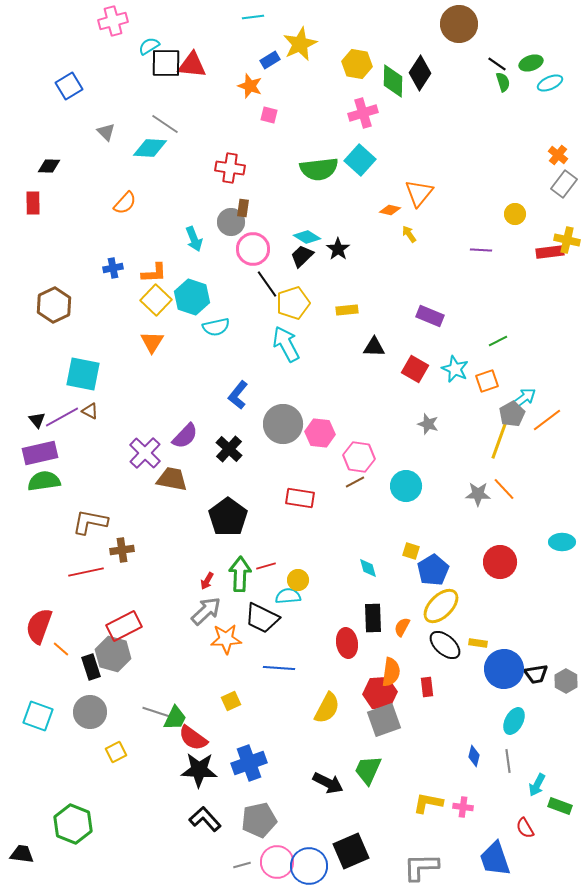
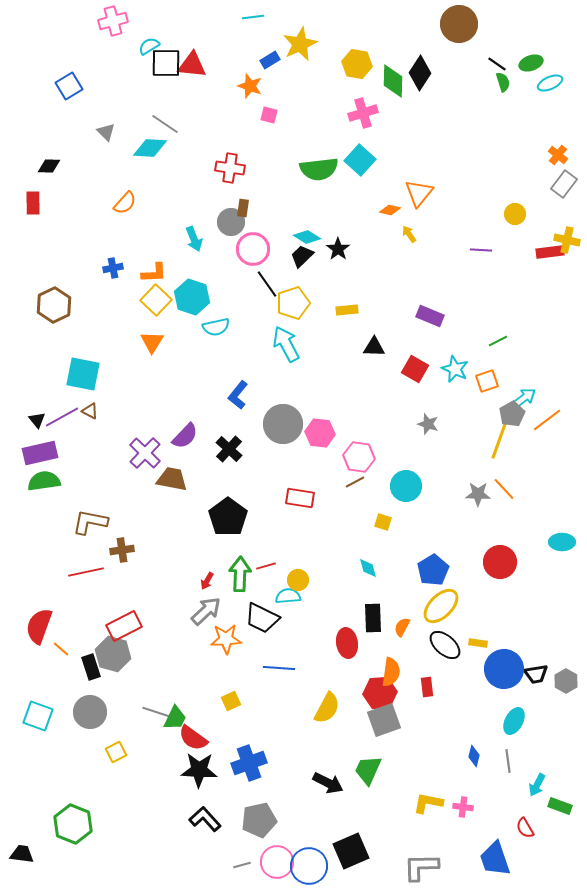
yellow square at (411, 551): moved 28 px left, 29 px up
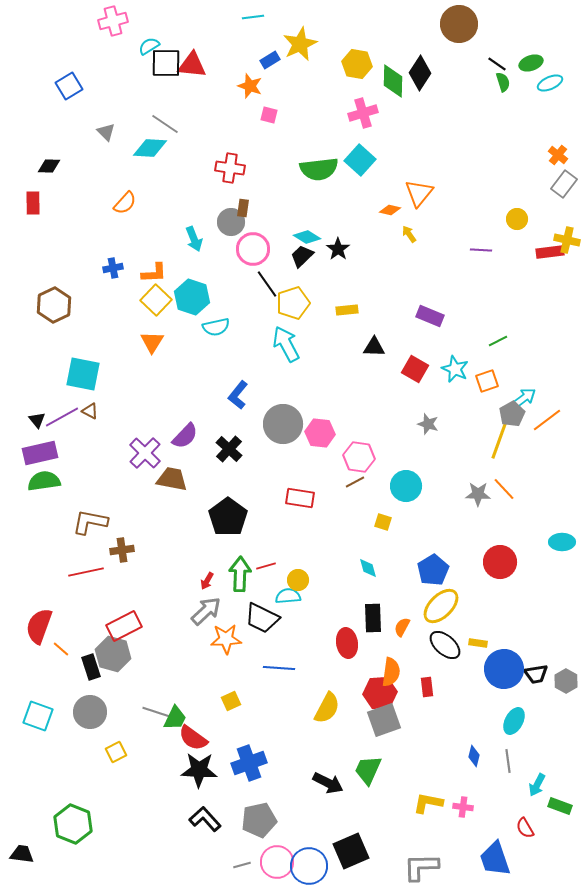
yellow circle at (515, 214): moved 2 px right, 5 px down
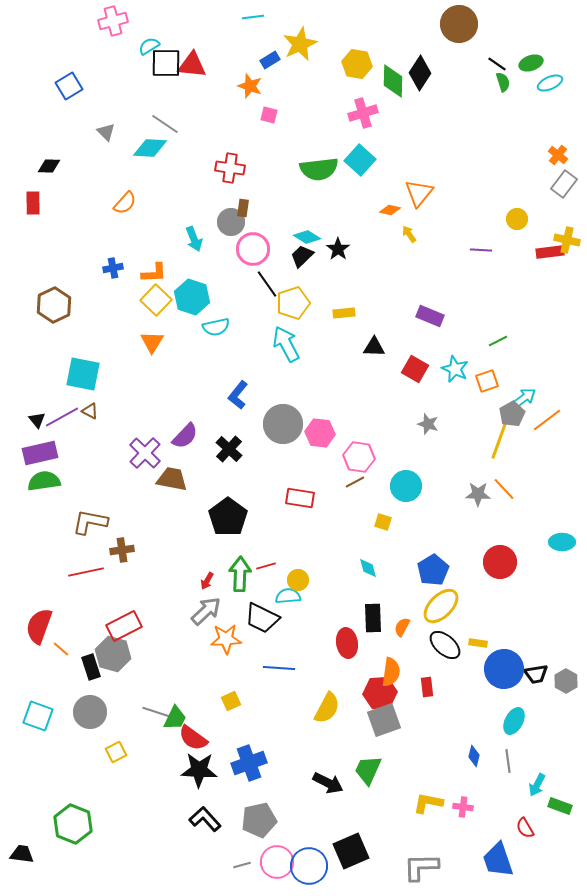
yellow rectangle at (347, 310): moved 3 px left, 3 px down
blue trapezoid at (495, 859): moved 3 px right, 1 px down
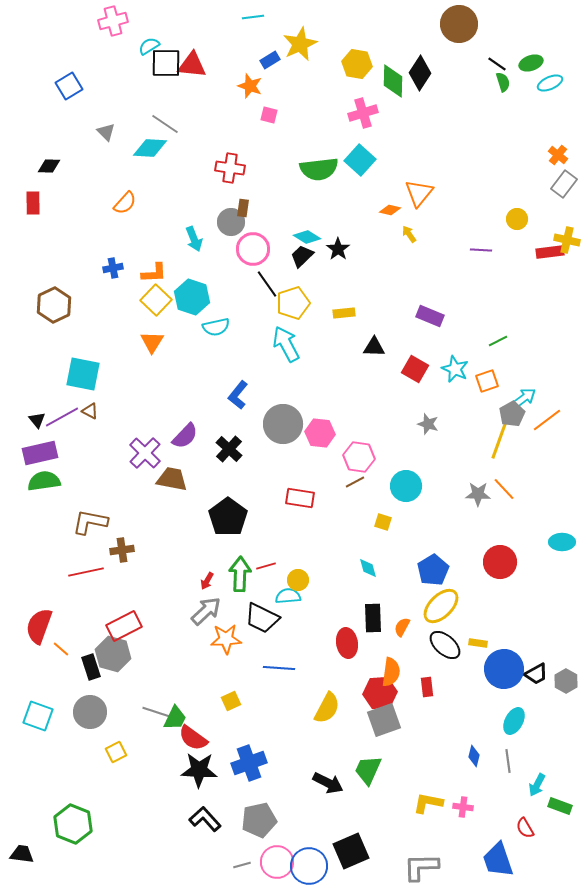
black trapezoid at (536, 674): rotated 20 degrees counterclockwise
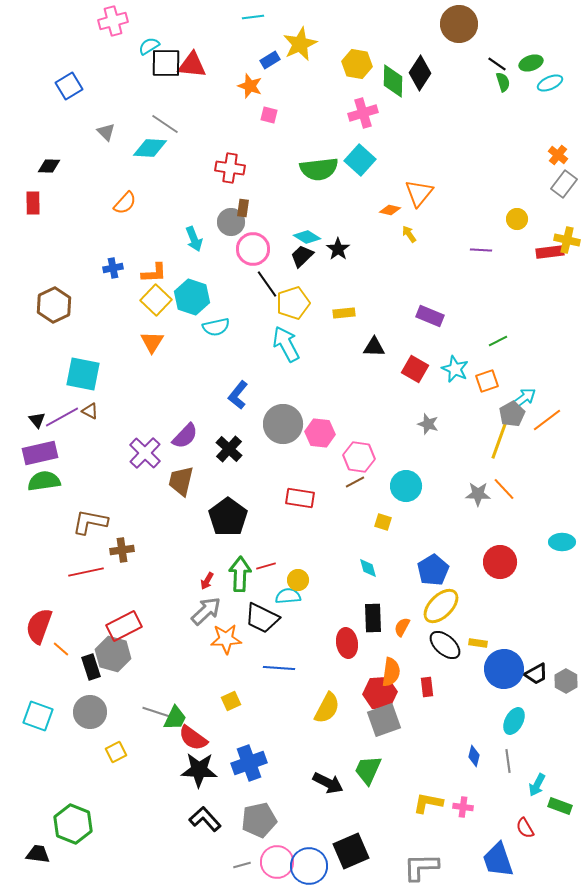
brown trapezoid at (172, 479): moved 9 px right, 2 px down; rotated 88 degrees counterclockwise
black trapezoid at (22, 854): moved 16 px right
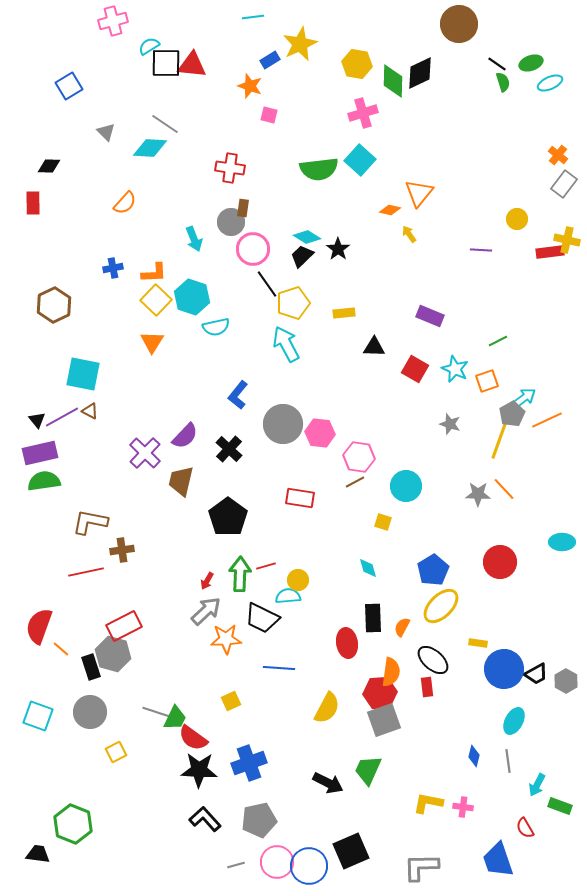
black diamond at (420, 73): rotated 32 degrees clockwise
orange line at (547, 420): rotated 12 degrees clockwise
gray star at (428, 424): moved 22 px right
black ellipse at (445, 645): moved 12 px left, 15 px down
gray line at (242, 865): moved 6 px left
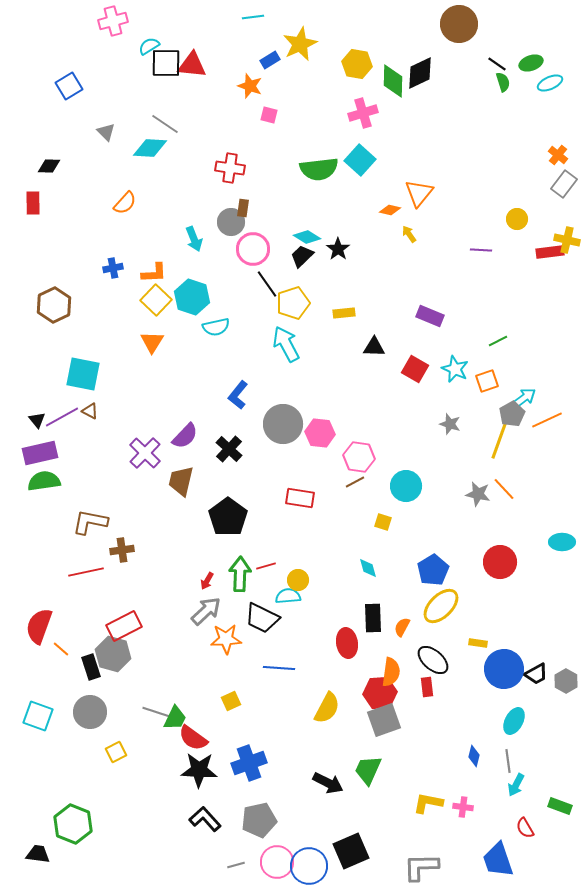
gray star at (478, 494): rotated 10 degrees clockwise
cyan arrow at (537, 785): moved 21 px left
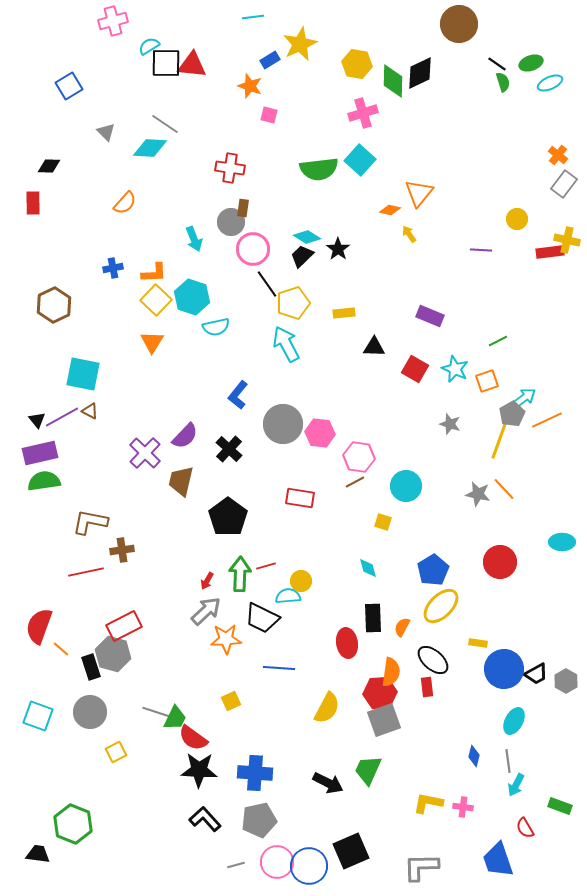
yellow circle at (298, 580): moved 3 px right, 1 px down
blue cross at (249, 763): moved 6 px right, 10 px down; rotated 24 degrees clockwise
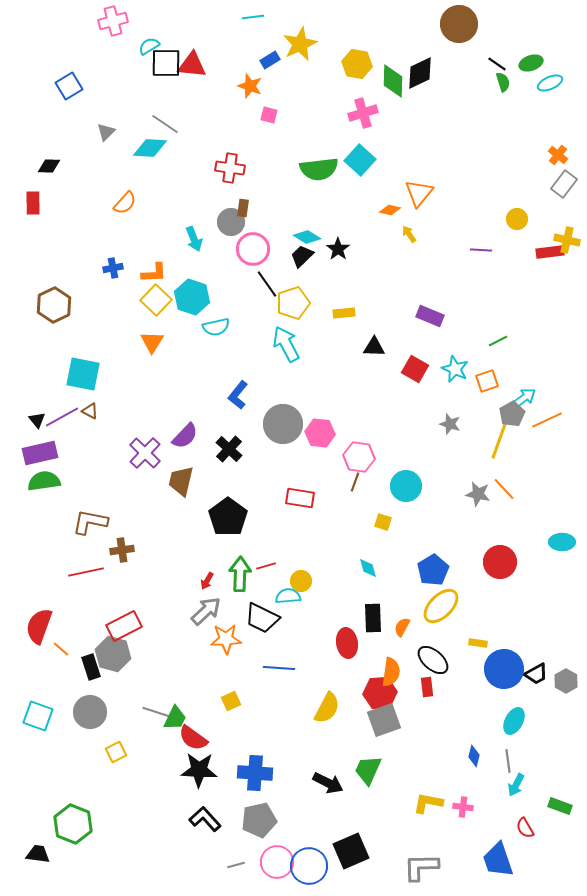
gray triangle at (106, 132): rotated 30 degrees clockwise
brown line at (355, 482): rotated 42 degrees counterclockwise
